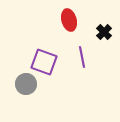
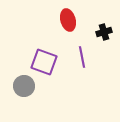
red ellipse: moved 1 px left
black cross: rotated 28 degrees clockwise
gray circle: moved 2 px left, 2 px down
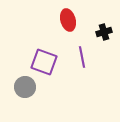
gray circle: moved 1 px right, 1 px down
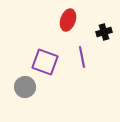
red ellipse: rotated 35 degrees clockwise
purple square: moved 1 px right
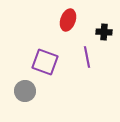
black cross: rotated 21 degrees clockwise
purple line: moved 5 px right
gray circle: moved 4 px down
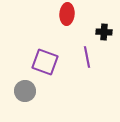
red ellipse: moved 1 px left, 6 px up; rotated 15 degrees counterclockwise
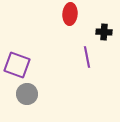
red ellipse: moved 3 px right
purple square: moved 28 px left, 3 px down
gray circle: moved 2 px right, 3 px down
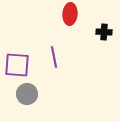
purple line: moved 33 px left
purple square: rotated 16 degrees counterclockwise
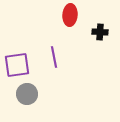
red ellipse: moved 1 px down
black cross: moved 4 px left
purple square: rotated 12 degrees counterclockwise
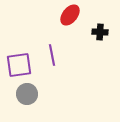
red ellipse: rotated 35 degrees clockwise
purple line: moved 2 px left, 2 px up
purple square: moved 2 px right
